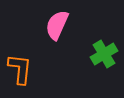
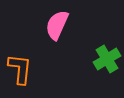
green cross: moved 3 px right, 5 px down
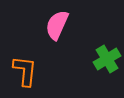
orange L-shape: moved 5 px right, 2 px down
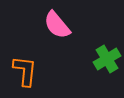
pink semicircle: rotated 64 degrees counterclockwise
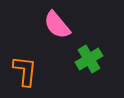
green cross: moved 18 px left
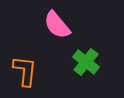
green cross: moved 3 px left, 3 px down; rotated 20 degrees counterclockwise
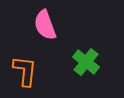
pink semicircle: moved 12 px left; rotated 20 degrees clockwise
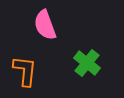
green cross: moved 1 px right, 1 px down
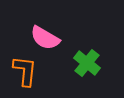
pink semicircle: moved 13 px down; rotated 40 degrees counterclockwise
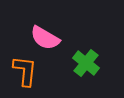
green cross: moved 1 px left
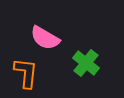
orange L-shape: moved 1 px right, 2 px down
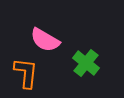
pink semicircle: moved 2 px down
